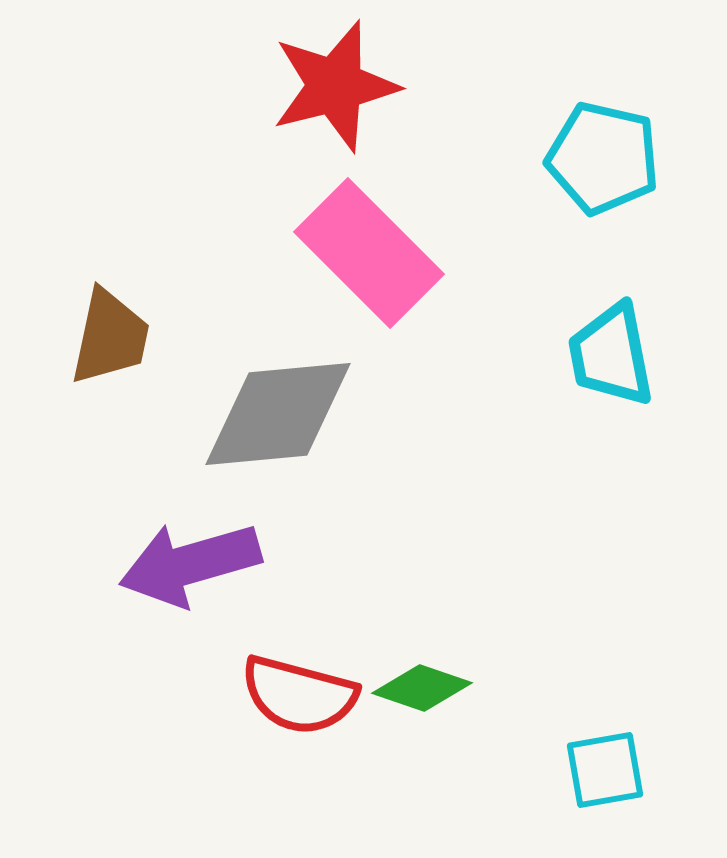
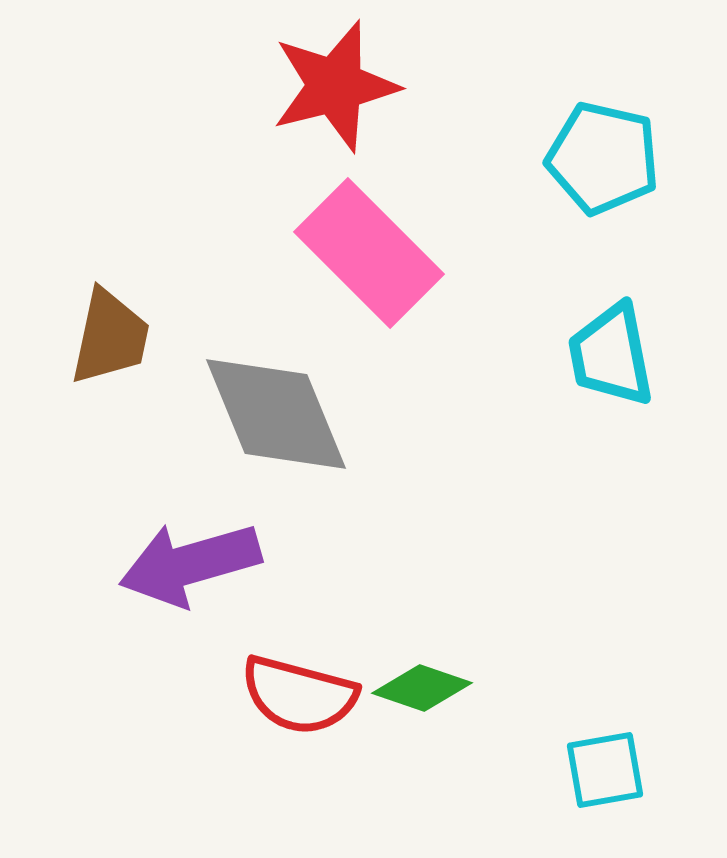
gray diamond: moved 2 px left; rotated 73 degrees clockwise
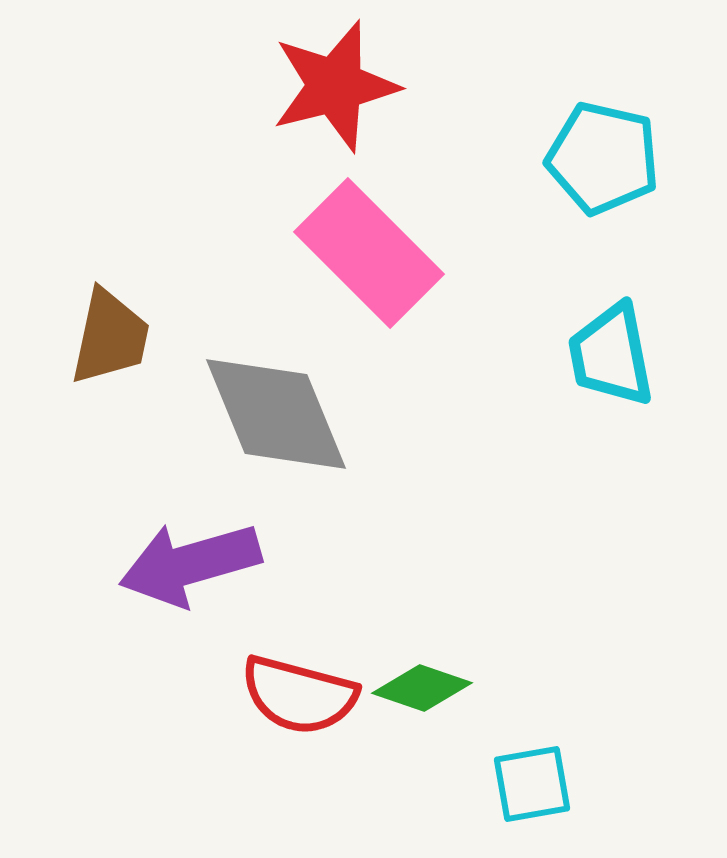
cyan square: moved 73 px left, 14 px down
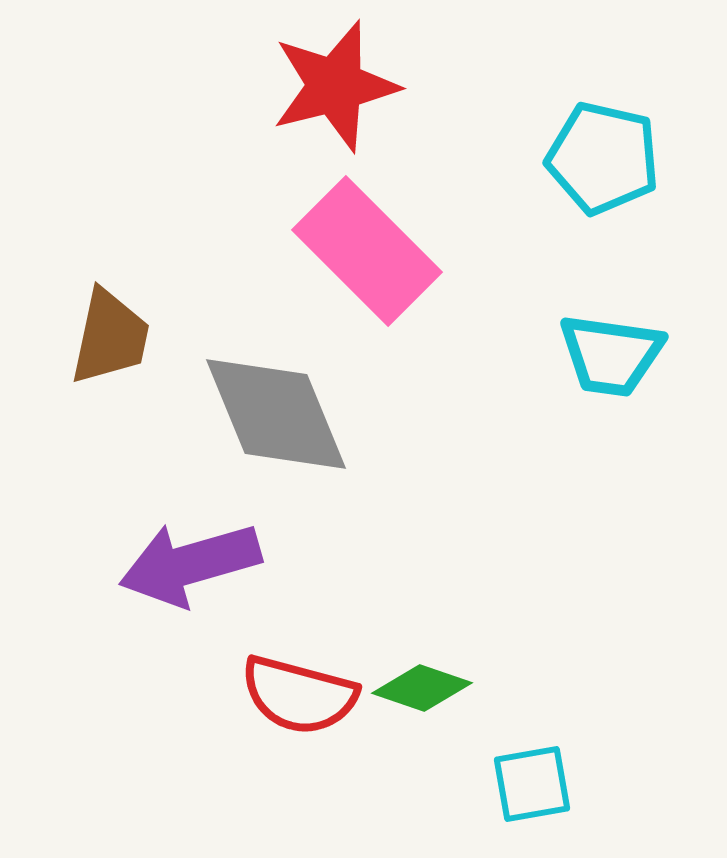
pink rectangle: moved 2 px left, 2 px up
cyan trapezoid: rotated 71 degrees counterclockwise
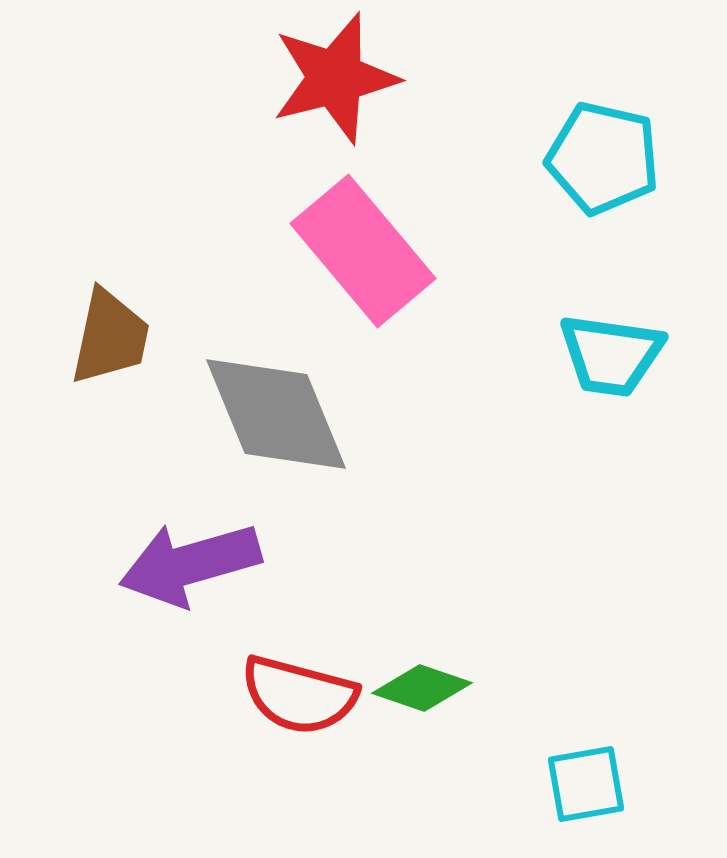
red star: moved 8 px up
pink rectangle: moved 4 px left; rotated 5 degrees clockwise
cyan square: moved 54 px right
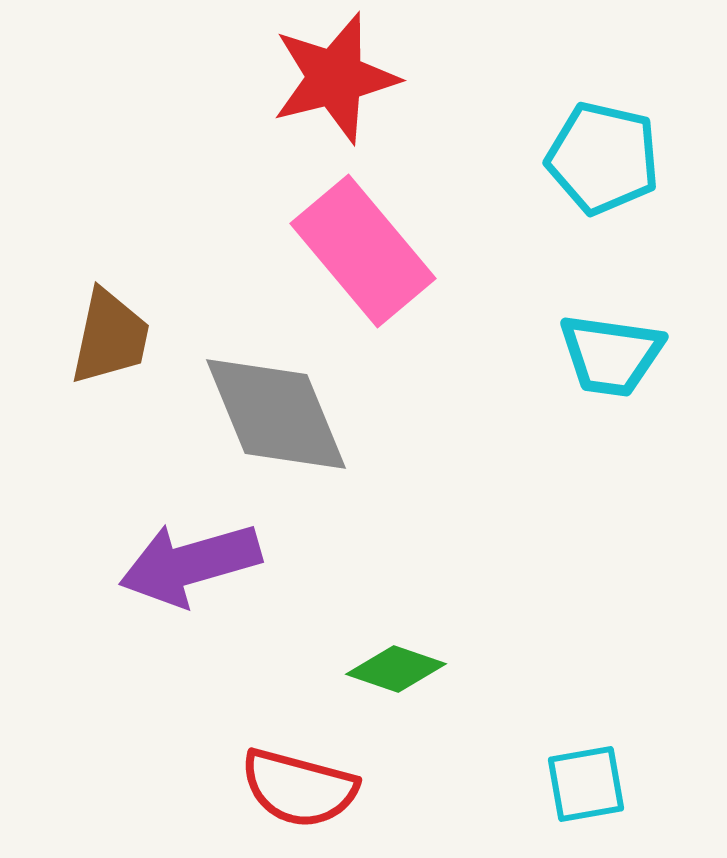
green diamond: moved 26 px left, 19 px up
red semicircle: moved 93 px down
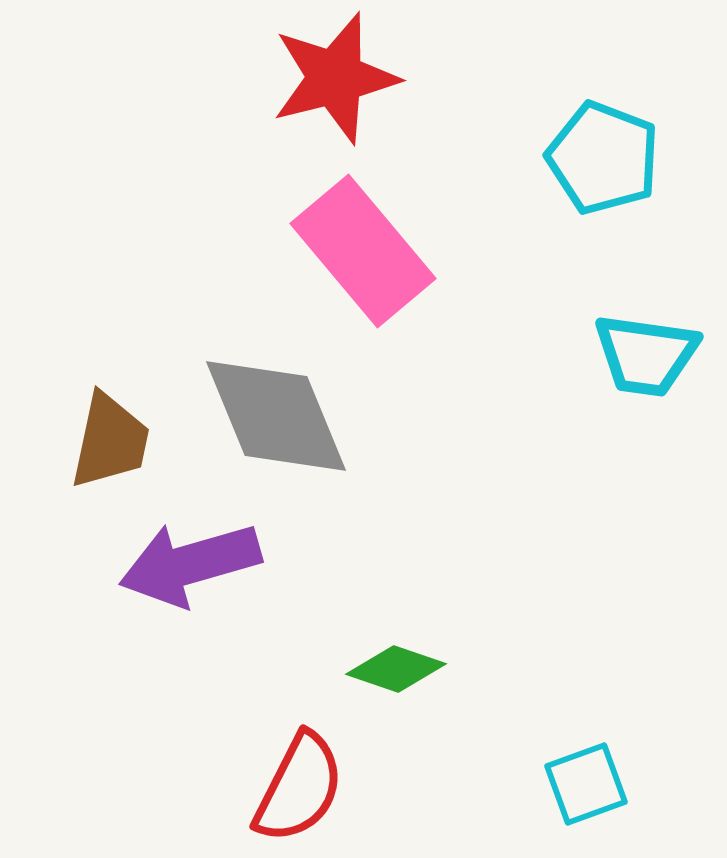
cyan pentagon: rotated 8 degrees clockwise
brown trapezoid: moved 104 px down
cyan trapezoid: moved 35 px right
gray diamond: moved 2 px down
cyan square: rotated 10 degrees counterclockwise
red semicircle: rotated 78 degrees counterclockwise
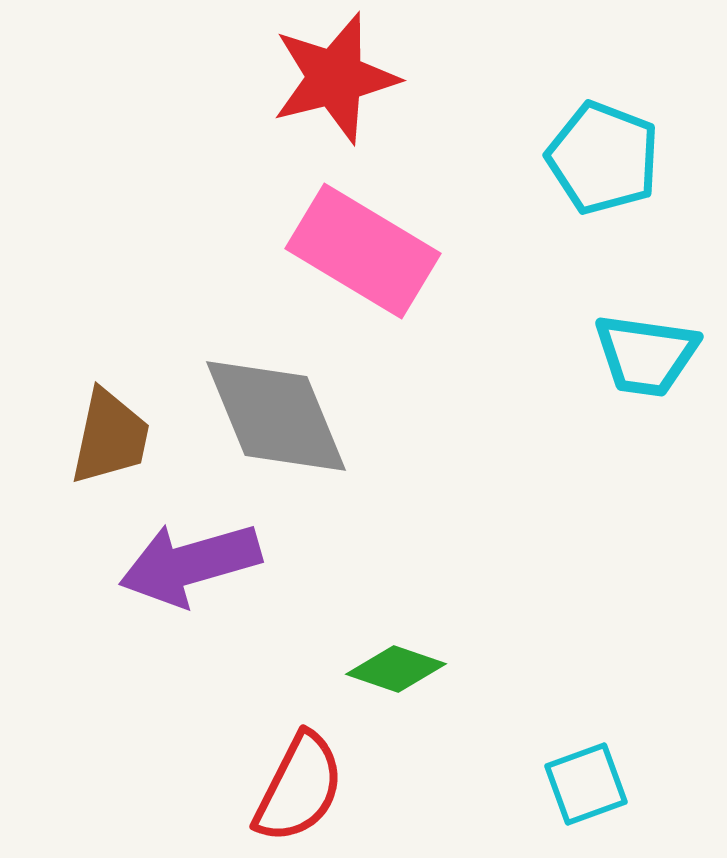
pink rectangle: rotated 19 degrees counterclockwise
brown trapezoid: moved 4 px up
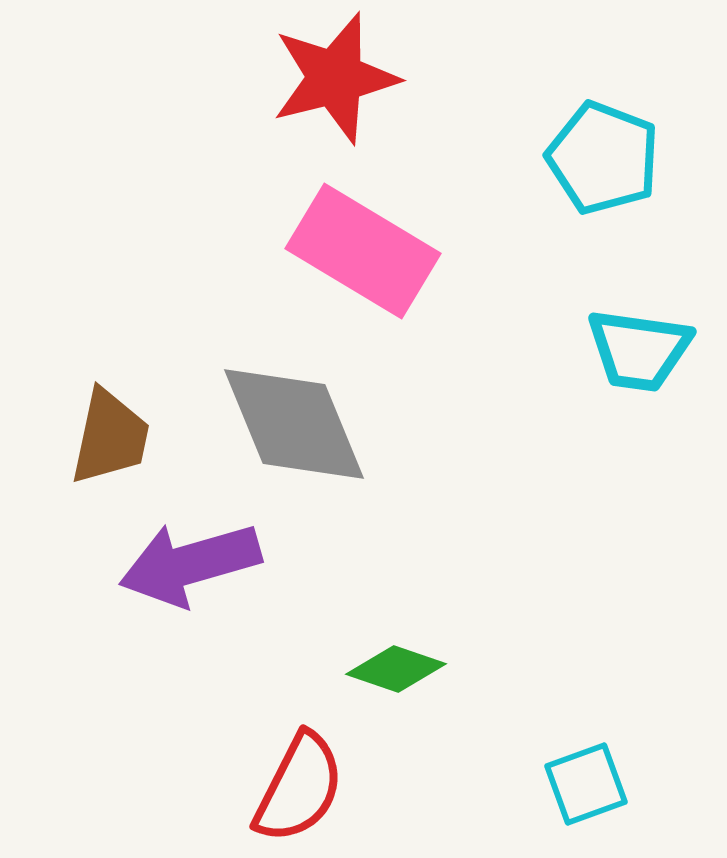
cyan trapezoid: moved 7 px left, 5 px up
gray diamond: moved 18 px right, 8 px down
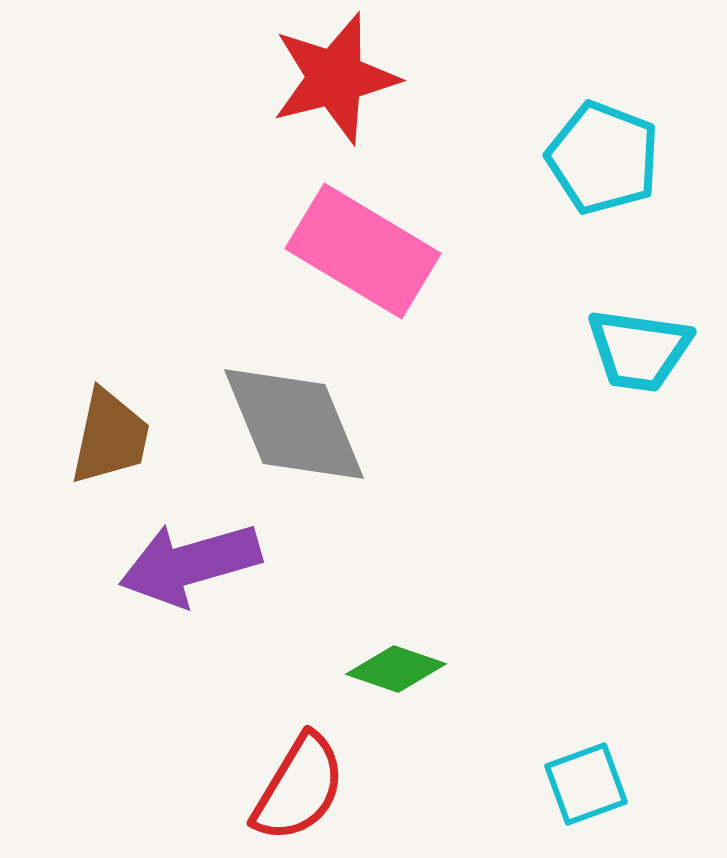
red semicircle: rotated 4 degrees clockwise
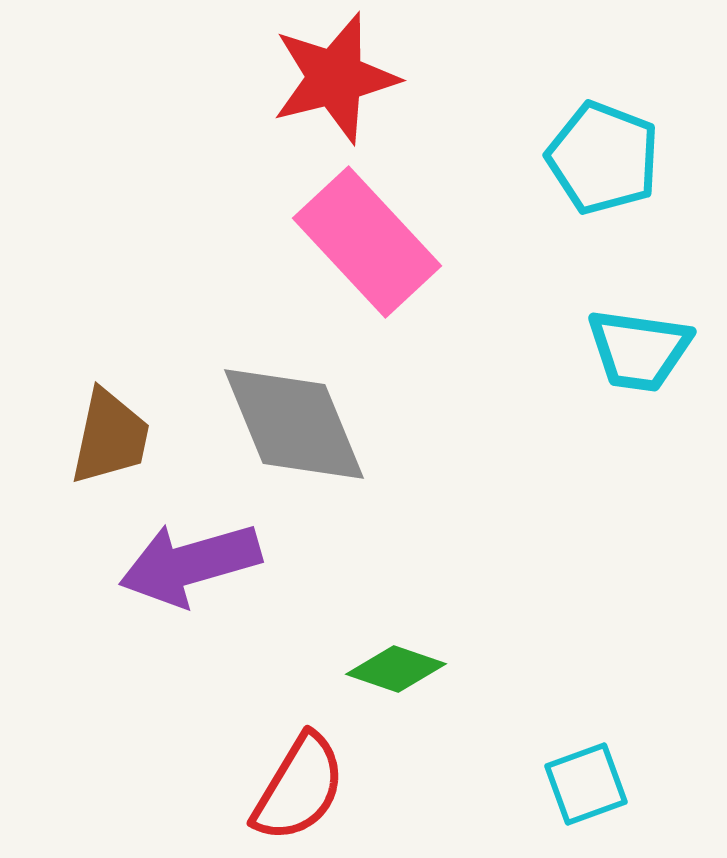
pink rectangle: moved 4 px right, 9 px up; rotated 16 degrees clockwise
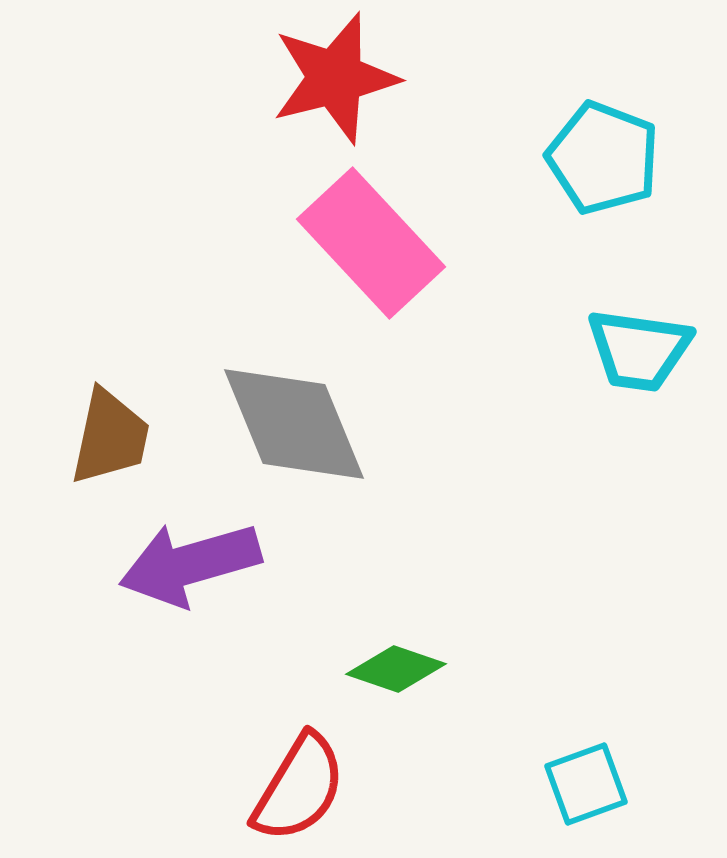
pink rectangle: moved 4 px right, 1 px down
